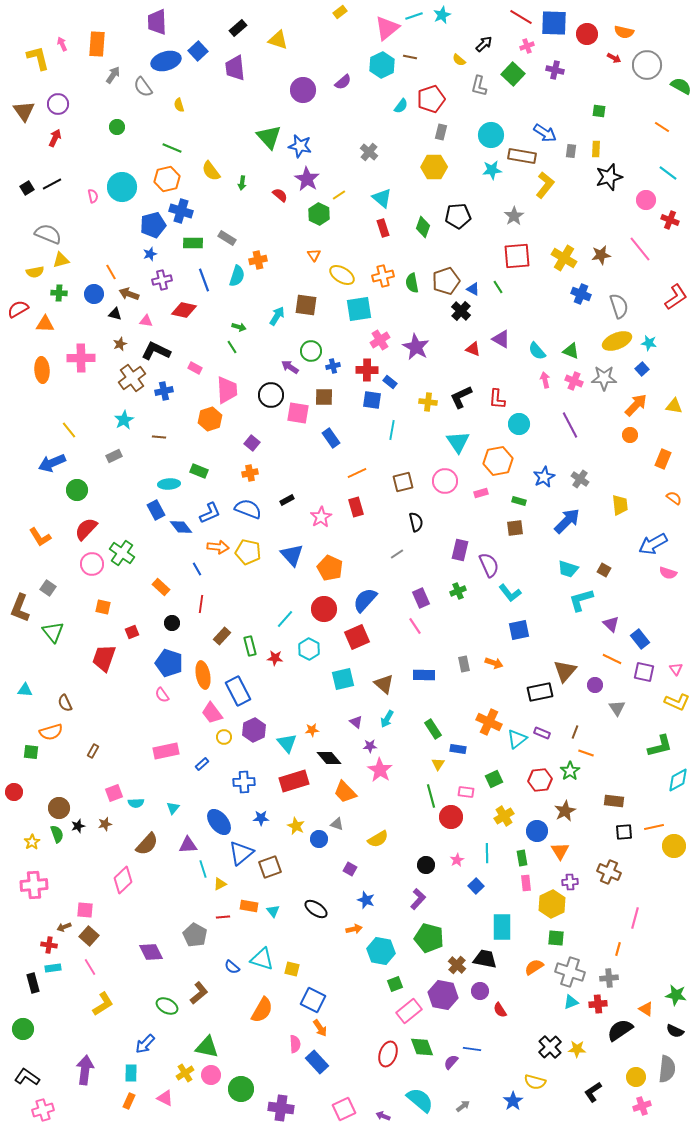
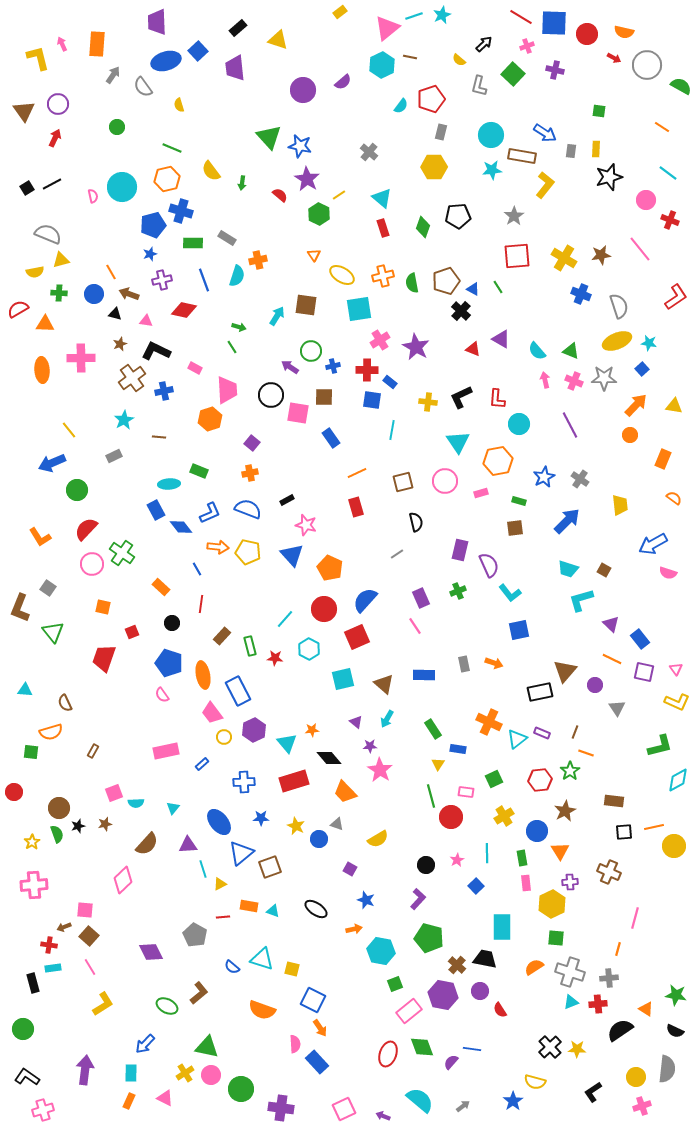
pink star at (321, 517): moved 15 px left, 8 px down; rotated 25 degrees counterclockwise
cyan triangle at (273, 911): rotated 32 degrees counterclockwise
orange semicircle at (262, 1010): rotated 80 degrees clockwise
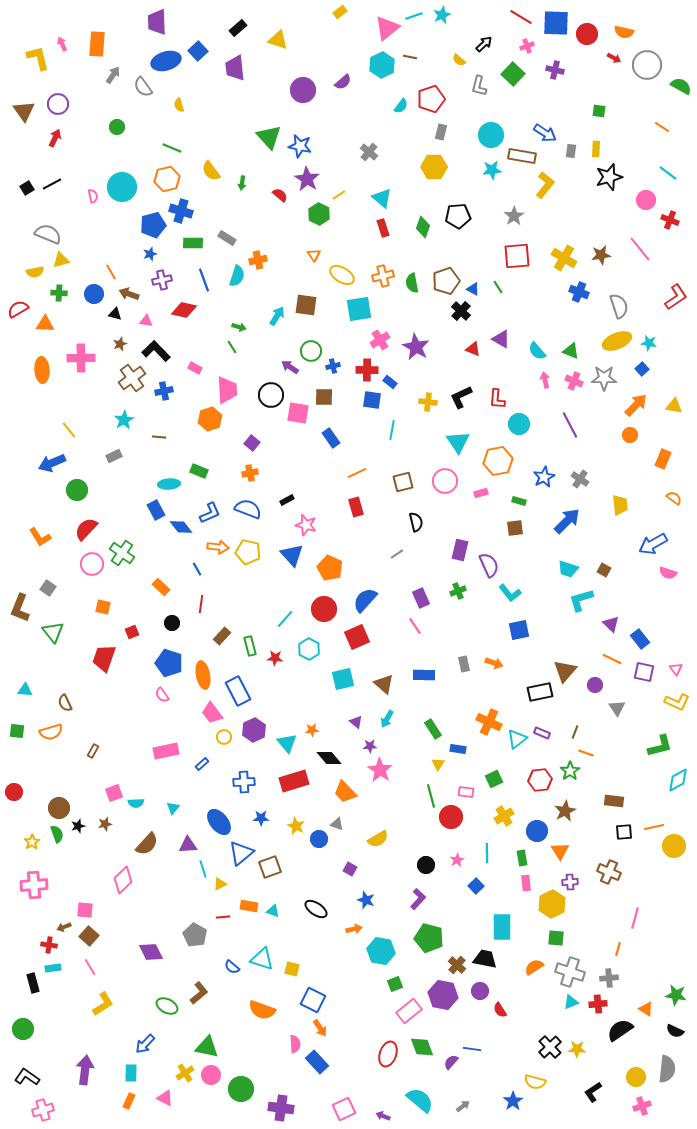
blue square at (554, 23): moved 2 px right
blue cross at (581, 294): moved 2 px left, 2 px up
black L-shape at (156, 351): rotated 20 degrees clockwise
green square at (31, 752): moved 14 px left, 21 px up
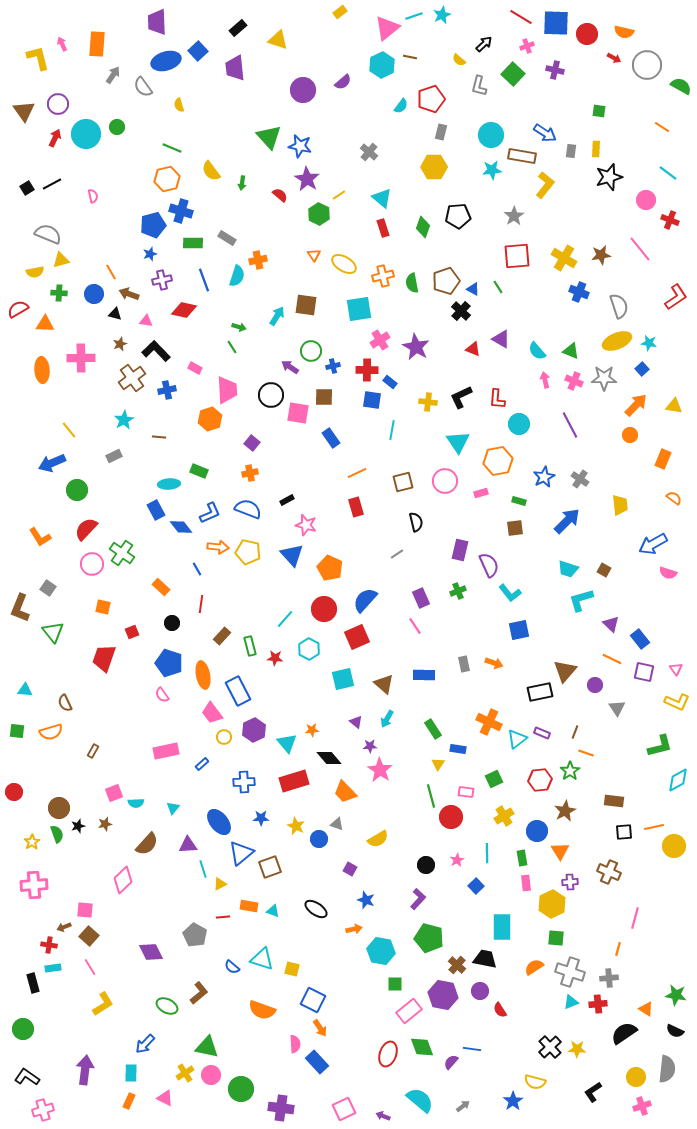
cyan circle at (122, 187): moved 36 px left, 53 px up
yellow ellipse at (342, 275): moved 2 px right, 11 px up
blue cross at (164, 391): moved 3 px right, 1 px up
green square at (395, 984): rotated 21 degrees clockwise
black semicircle at (620, 1030): moved 4 px right, 3 px down
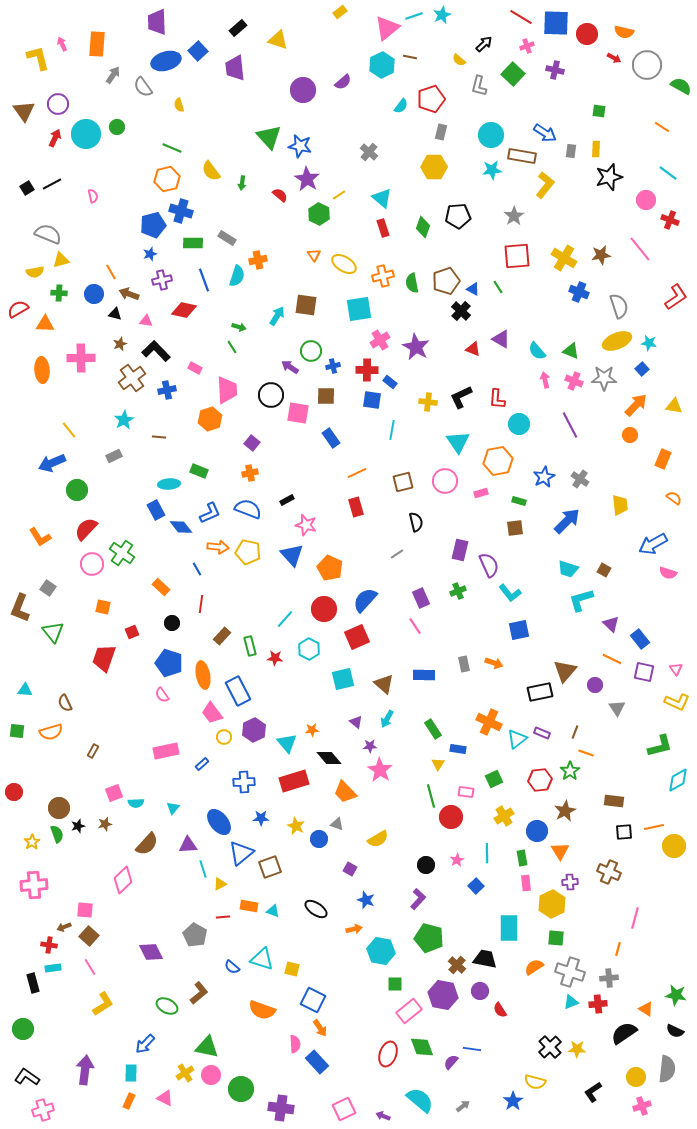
brown square at (324, 397): moved 2 px right, 1 px up
cyan rectangle at (502, 927): moved 7 px right, 1 px down
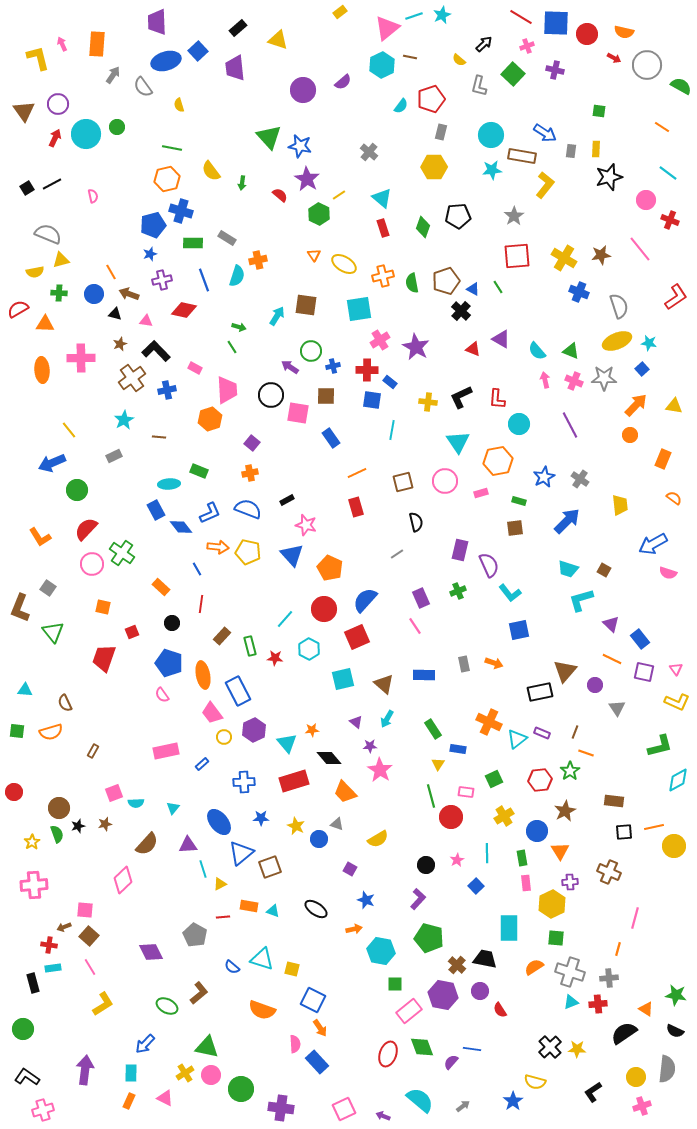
green line at (172, 148): rotated 12 degrees counterclockwise
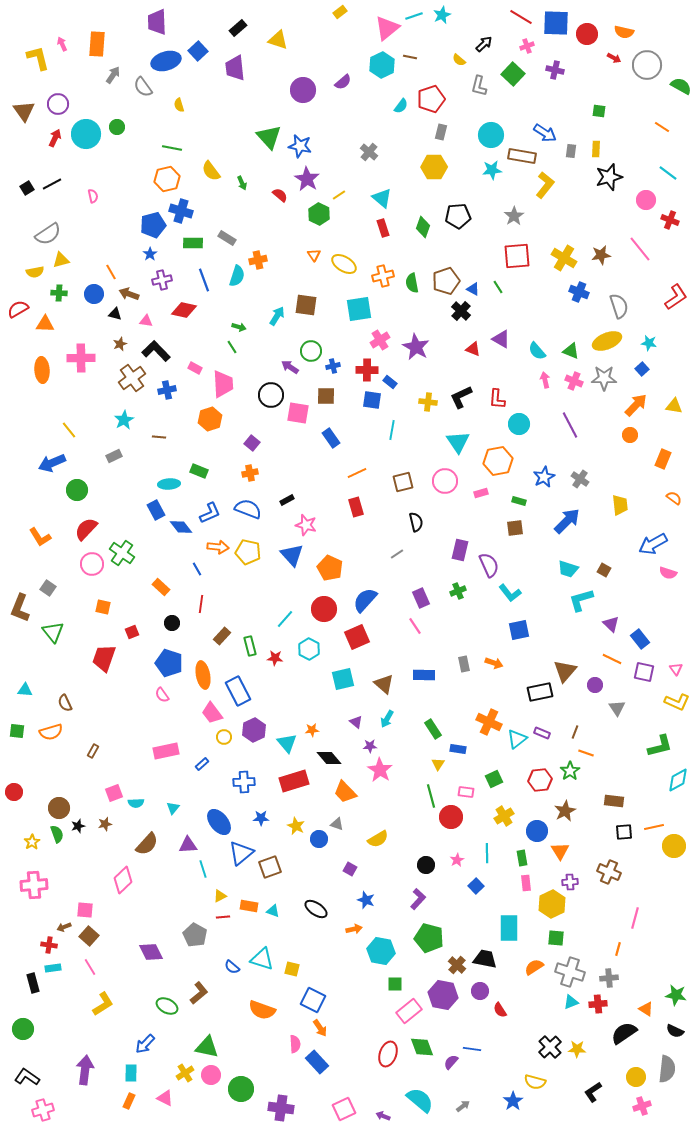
green arrow at (242, 183): rotated 32 degrees counterclockwise
gray semicircle at (48, 234): rotated 124 degrees clockwise
blue star at (150, 254): rotated 16 degrees counterclockwise
yellow ellipse at (617, 341): moved 10 px left
pink trapezoid at (227, 390): moved 4 px left, 6 px up
yellow triangle at (220, 884): moved 12 px down
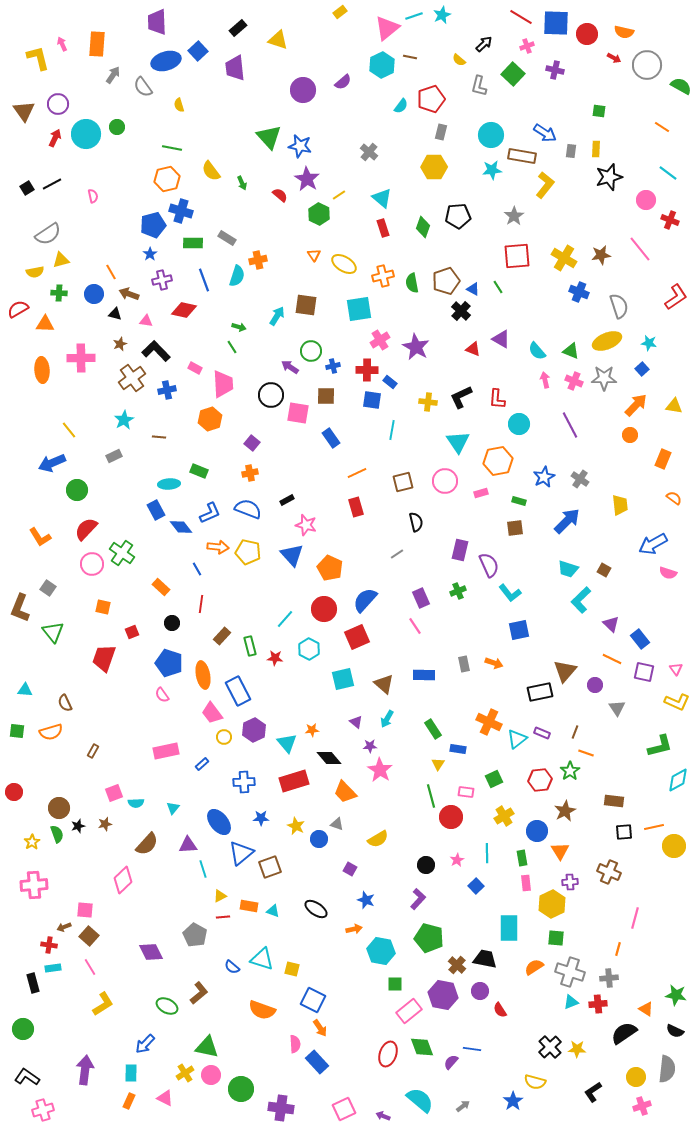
cyan L-shape at (581, 600): rotated 28 degrees counterclockwise
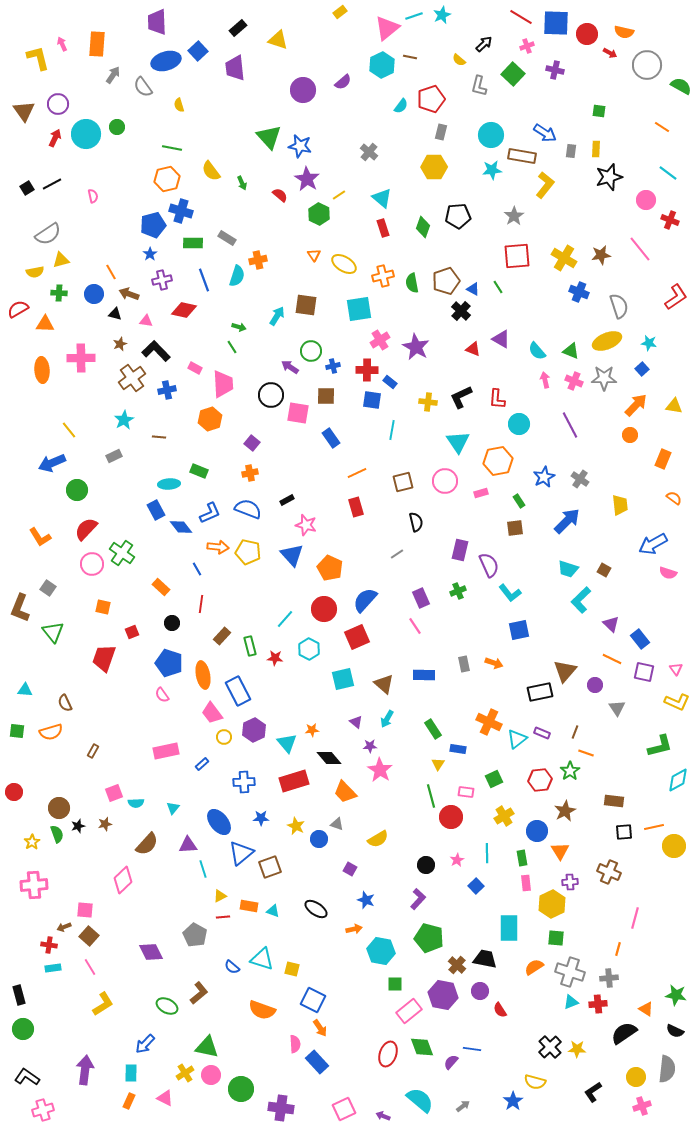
red arrow at (614, 58): moved 4 px left, 5 px up
green rectangle at (519, 501): rotated 40 degrees clockwise
black rectangle at (33, 983): moved 14 px left, 12 px down
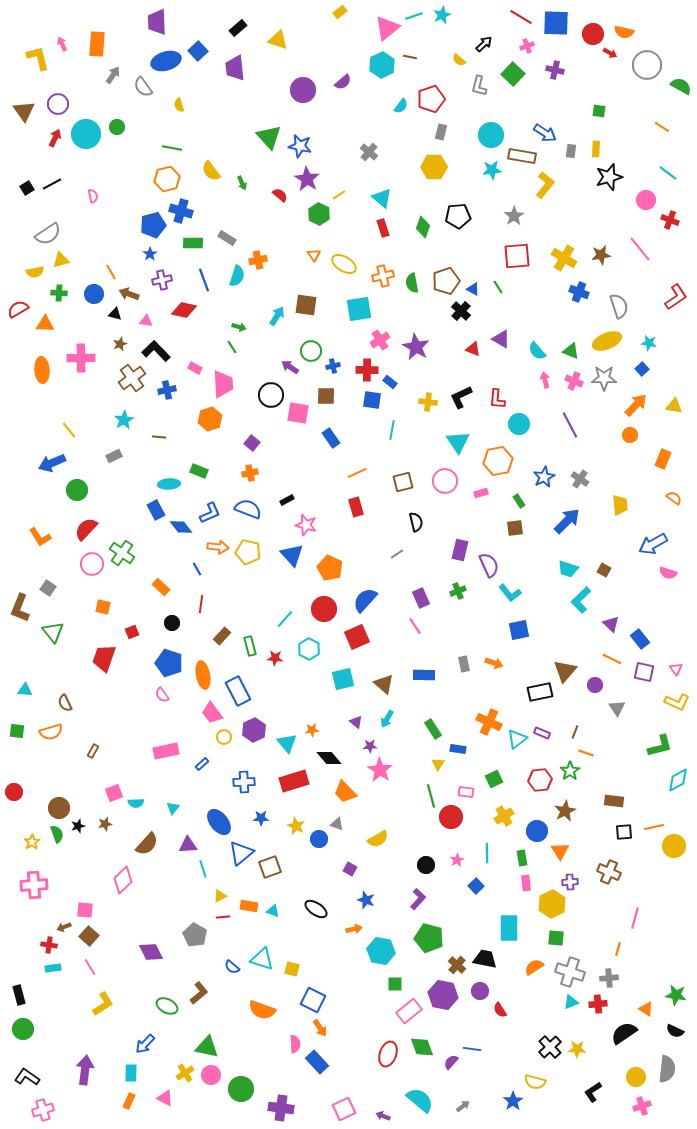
red circle at (587, 34): moved 6 px right
